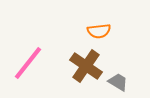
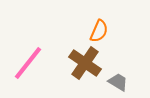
orange semicircle: rotated 60 degrees counterclockwise
brown cross: moved 1 px left, 3 px up
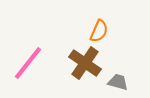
gray trapezoid: rotated 15 degrees counterclockwise
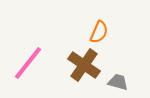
orange semicircle: moved 1 px down
brown cross: moved 1 px left, 2 px down
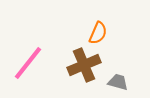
orange semicircle: moved 1 px left, 1 px down
brown cross: rotated 32 degrees clockwise
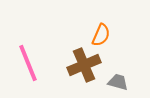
orange semicircle: moved 3 px right, 2 px down
pink line: rotated 60 degrees counterclockwise
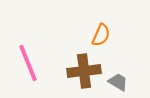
brown cross: moved 6 px down; rotated 16 degrees clockwise
gray trapezoid: rotated 15 degrees clockwise
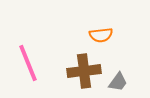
orange semicircle: rotated 60 degrees clockwise
gray trapezoid: rotated 95 degrees clockwise
